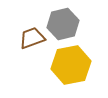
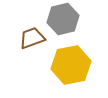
gray hexagon: moved 5 px up
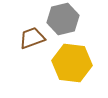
yellow hexagon: moved 1 px right, 2 px up; rotated 18 degrees clockwise
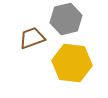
gray hexagon: moved 3 px right
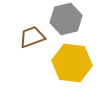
brown trapezoid: moved 1 px up
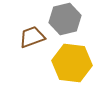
gray hexagon: moved 1 px left
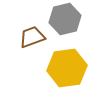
yellow hexagon: moved 5 px left, 5 px down; rotated 15 degrees counterclockwise
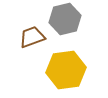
yellow hexagon: moved 1 px left, 2 px down
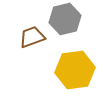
yellow hexagon: moved 9 px right
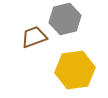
brown trapezoid: moved 2 px right
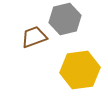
yellow hexagon: moved 5 px right
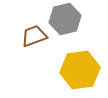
brown trapezoid: moved 1 px up
